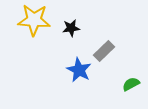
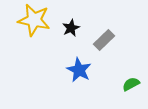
yellow star: rotated 8 degrees clockwise
black star: rotated 18 degrees counterclockwise
gray rectangle: moved 11 px up
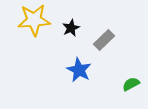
yellow star: rotated 16 degrees counterclockwise
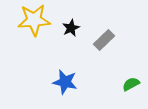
blue star: moved 14 px left, 12 px down; rotated 15 degrees counterclockwise
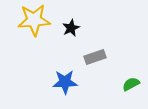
gray rectangle: moved 9 px left, 17 px down; rotated 25 degrees clockwise
blue star: rotated 15 degrees counterclockwise
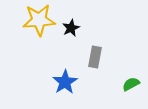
yellow star: moved 5 px right
gray rectangle: rotated 60 degrees counterclockwise
blue star: rotated 30 degrees counterclockwise
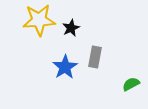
blue star: moved 15 px up
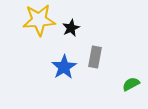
blue star: moved 1 px left
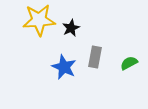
blue star: rotated 15 degrees counterclockwise
green semicircle: moved 2 px left, 21 px up
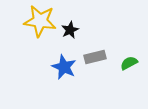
yellow star: moved 1 px right, 1 px down; rotated 12 degrees clockwise
black star: moved 1 px left, 2 px down
gray rectangle: rotated 65 degrees clockwise
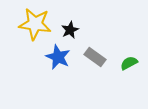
yellow star: moved 5 px left, 3 px down
gray rectangle: rotated 50 degrees clockwise
blue star: moved 6 px left, 10 px up
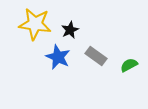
gray rectangle: moved 1 px right, 1 px up
green semicircle: moved 2 px down
